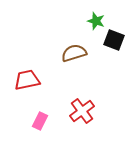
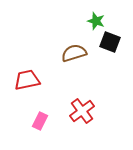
black square: moved 4 px left, 2 px down
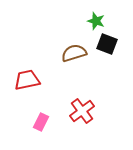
black square: moved 3 px left, 2 px down
pink rectangle: moved 1 px right, 1 px down
